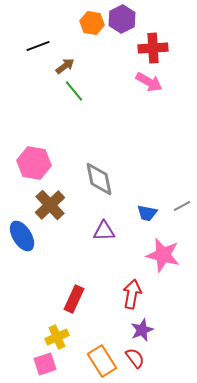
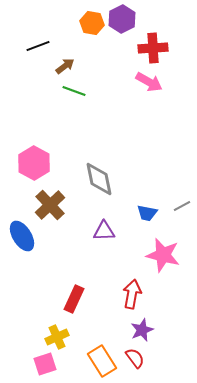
green line: rotated 30 degrees counterclockwise
pink hexagon: rotated 20 degrees clockwise
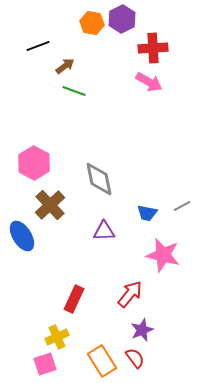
red arrow: moved 2 px left; rotated 28 degrees clockwise
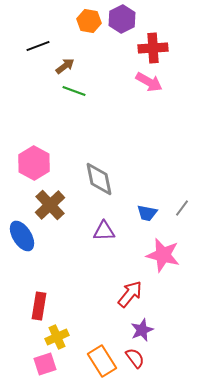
orange hexagon: moved 3 px left, 2 px up
gray line: moved 2 px down; rotated 24 degrees counterclockwise
red rectangle: moved 35 px left, 7 px down; rotated 16 degrees counterclockwise
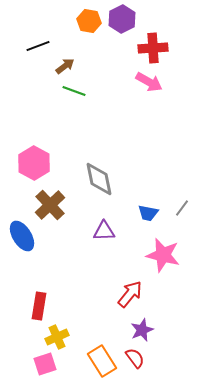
blue trapezoid: moved 1 px right
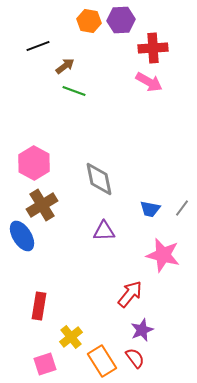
purple hexagon: moved 1 px left, 1 px down; rotated 24 degrees clockwise
brown cross: moved 8 px left; rotated 12 degrees clockwise
blue trapezoid: moved 2 px right, 4 px up
yellow cross: moved 14 px right; rotated 15 degrees counterclockwise
